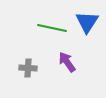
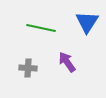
green line: moved 11 px left
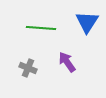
green line: rotated 8 degrees counterclockwise
gray cross: rotated 18 degrees clockwise
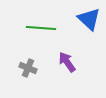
blue triangle: moved 2 px right, 3 px up; rotated 20 degrees counterclockwise
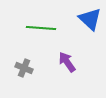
blue triangle: moved 1 px right
gray cross: moved 4 px left
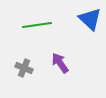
green line: moved 4 px left, 3 px up; rotated 12 degrees counterclockwise
purple arrow: moved 7 px left, 1 px down
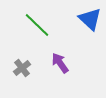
green line: rotated 52 degrees clockwise
gray cross: moved 2 px left; rotated 30 degrees clockwise
